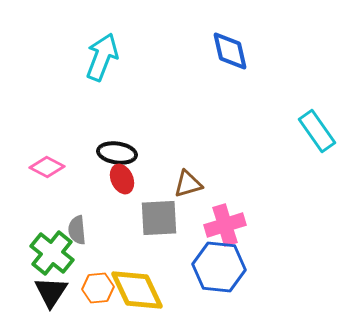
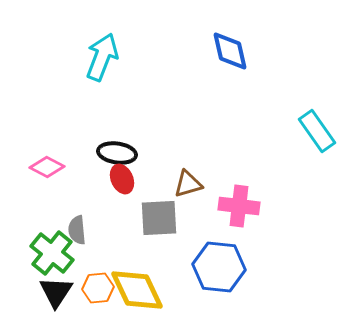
pink cross: moved 14 px right, 19 px up; rotated 24 degrees clockwise
black triangle: moved 5 px right
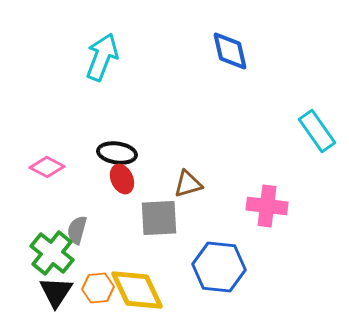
pink cross: moved 28 px right
gray semicircle: rotated 20 degrees clockwise
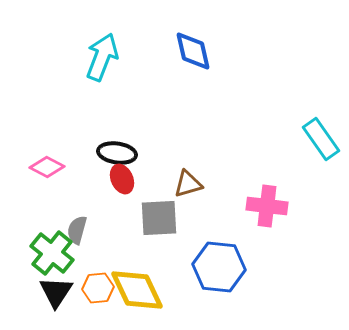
blue diamond: moved 37 px left
cyan rectangle: moved 4 px right, 8 px down
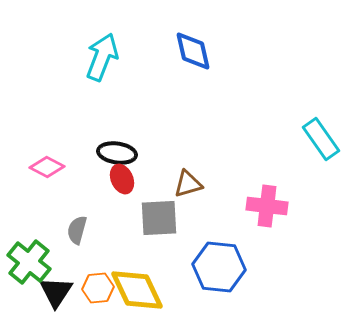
green cross: moved 23 px left, 9 px down
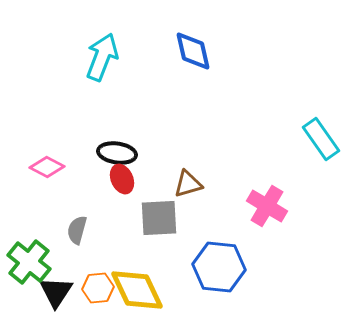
pink cross: rotated 24 degrees clockwise
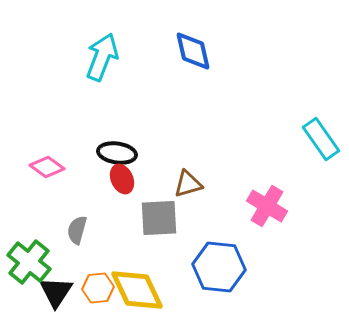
pink diamond: rotated 8 degrees clockwise
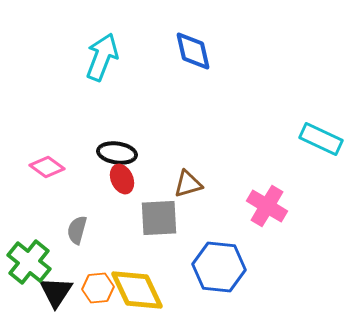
cyan rectangle: rotated 30 degrees counterclockwise
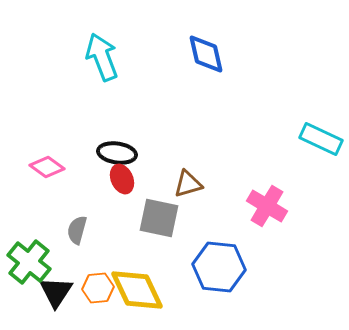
blue diamond: moved 13 px right, 3 px down
cyan arrow: rotated 42 degrees counterclockwise
gray square: rotated 15 degrees clockwise
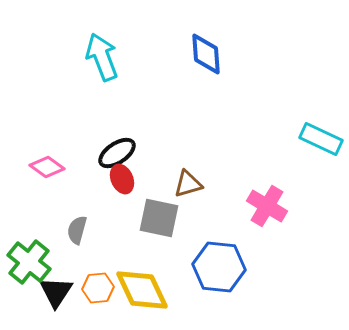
blue diamond: rotated 9 degrees clockwise
black ellipse: rotated 42 degrees counterclockwise
yellow diamond: moved 5 px right
